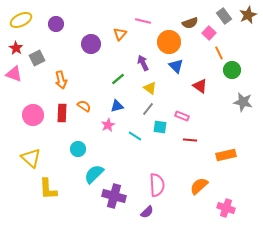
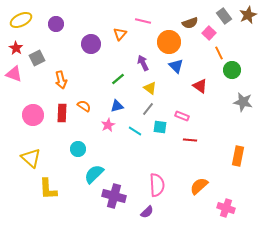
cyan line at (135, 136): moved 5 px up
orange rectangle at (226, 155): moved 12 px right, 1 px down; rotated 66 degrees counterclockwise
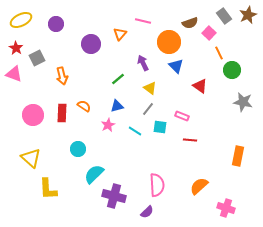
orange arrow at (61, 80): moved 1 px right, 4 px up
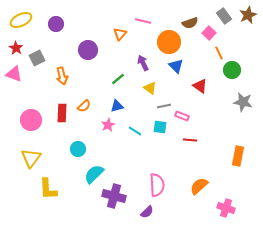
purple circle at (91, 44): moved 3 px left, 6 px down
orange semicircle at (84, 106): rotated 104 degrees clockwise
gray line at (148, 109): moved 16 px right, 3 px up; rotated 40 degrees clockwise
pink circle at (33, 115): moved 2 px left, 5 px down
yellow triangle at (31, 158): rotated 25 degrees clockwise
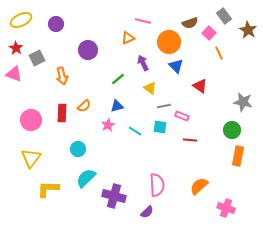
brown star at (248, 15): moved 15 px down; rotated 18 degrees counterclockwise
orange triangle at (120, 34): moved 8 px right, 4 px down; rotated 24 degrees clockwise
green circle at (232, 70): moved 60 px down
cyan semicircle at (94, 174): moved 8 px left, 4 px down
yellow L-shape at (48, 189): rotated 95 degrees clockwise
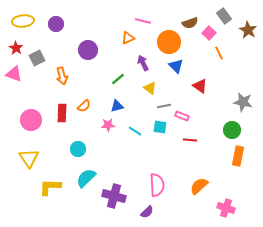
yellow ellipse at (21, 20): moved 2 px right, 1 px down; rotated 20 degrees clockwise
pink star at (108, 125): rotated 24 degrees clockwise
yellow triangle at (31, 158): moved 2 px left; rotated 10 degrees counterclockwise
yellow L-shape at (48, 189): moved 2 px right, 2 px up
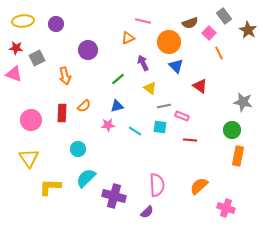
red star at (16, 48): rotated 24 degrees counterclockwise
orange arrow at (62, 76): moved 3 px right
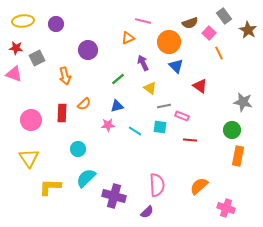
orange semicircle at (84, 106): moved 2 px up
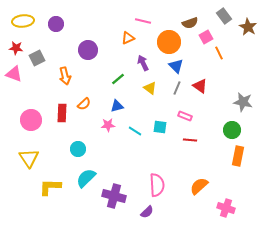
brown star at (248, 30): moved 3 px up
pink square at (209, 33): moved 3 px left, 4 px down; rotated 16 degrees clockwise
gray line at (164, 106): moved 13 px right, 18 px up; rotated 56 degrees counterclockwise
pink rectangle at (182, 116): moved 3 px right
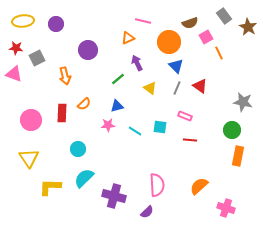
purple arrow at (143, 63): moved 6 px left
cyan semicircle at (86, 178): moved 2 px left
